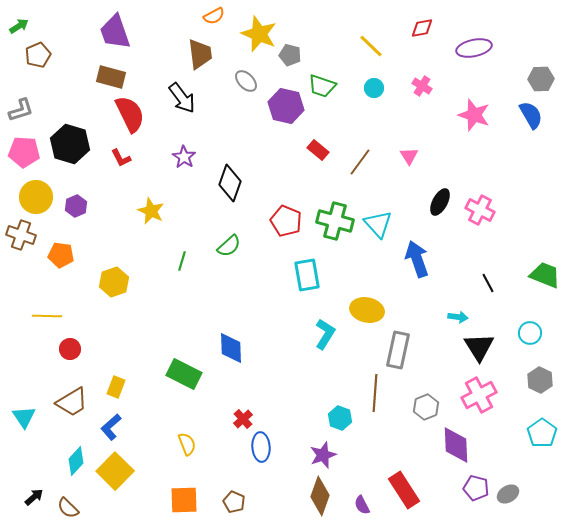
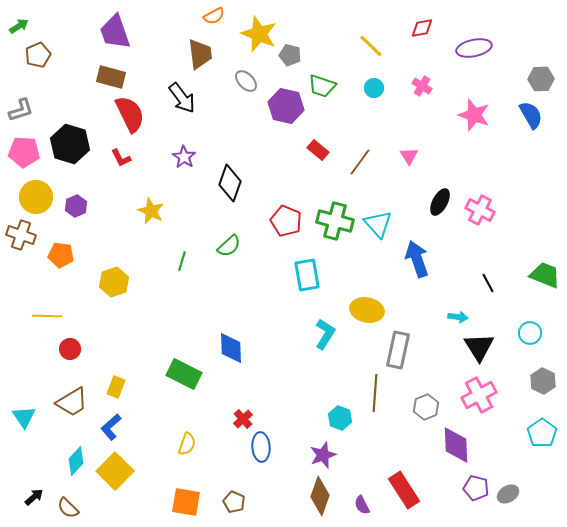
gray hexagon at (540, 380): moved 3 px right, 1 px down
yellow semicircle at (187, 444): rotated 40 degrees clockwise
orange square at (184, 500): moved 2 px right, 2 px down; rotated 12 degrees clockwise
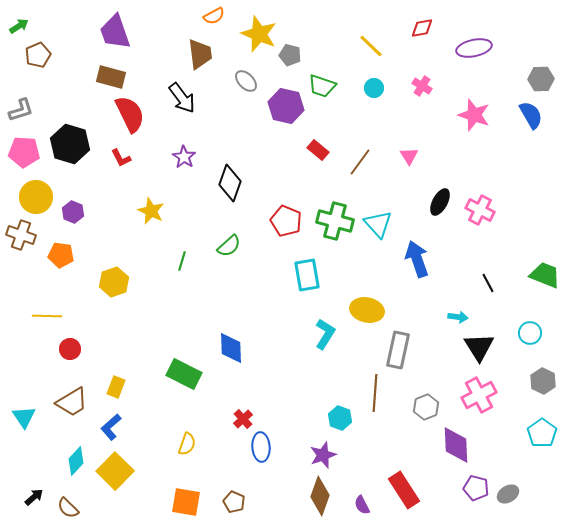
purple hexagon at (76, 206): moved 3 px left, 6 px down; rotated 15 degrees counterclockwise
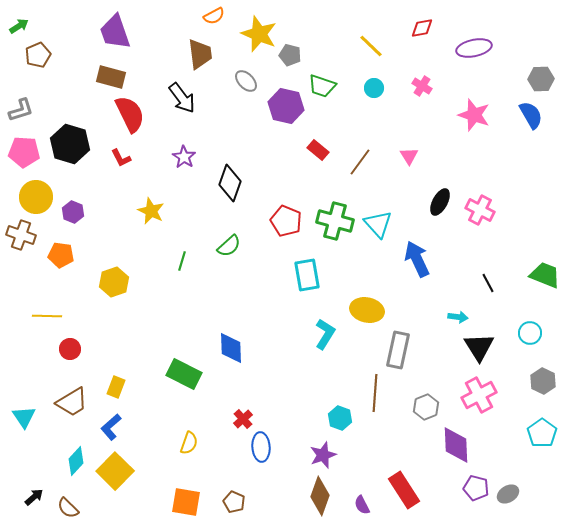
blue arrow at (417, 259): rotated 6 degrees counterclockwise
yellow semicircle at (187, 444): moved 2 px right, 1 px up
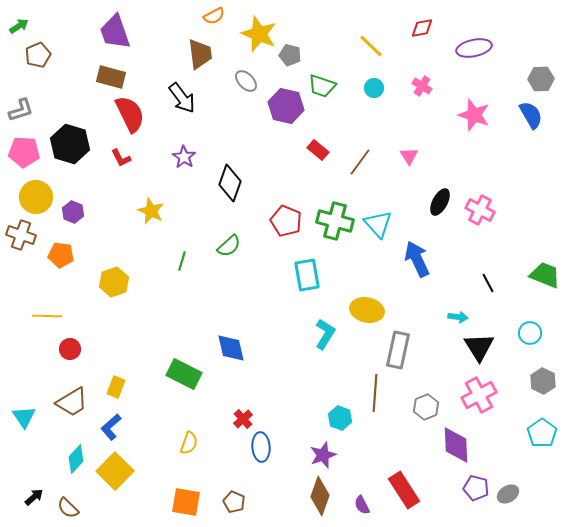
blue diamond at (231, 348): rotated 12 degrees counterclockwise
cyan diamond at (76, 461): moved 2 px up
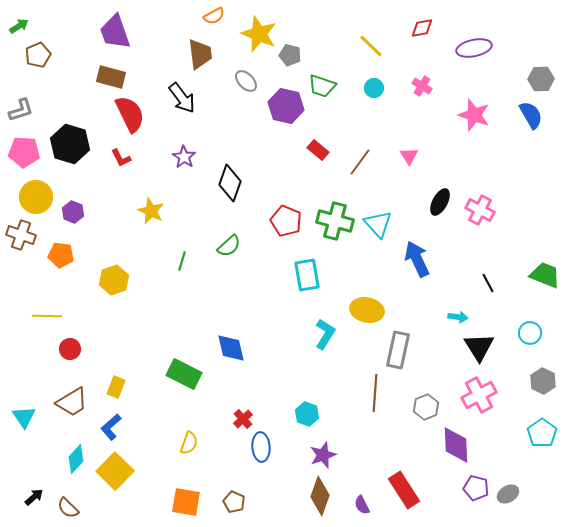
yellow hexagon at (114, 282): moved 2 px up
cyan hexagon at (340, 418): moved 33 px left, 4 px up
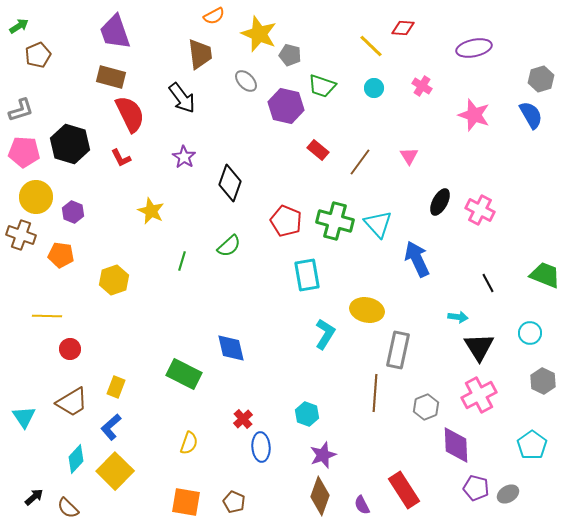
red diamond at (422, 28): moved 19 px left; rotated 15 degrees clockwise
gray hexagon at (541, 79): rotated 15 degrees counterclockwise
cyan pentagon at (542, 433): moved 10 px left, 12 px down
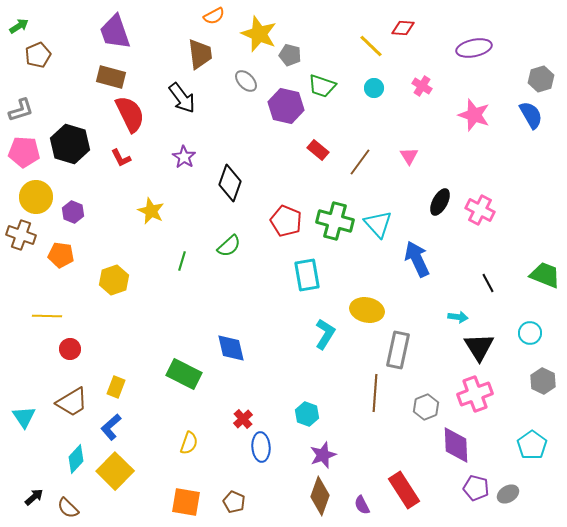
pink cross at (479, 395): moved 4 px left, 1 px up; rotated 8 degrees clockwise
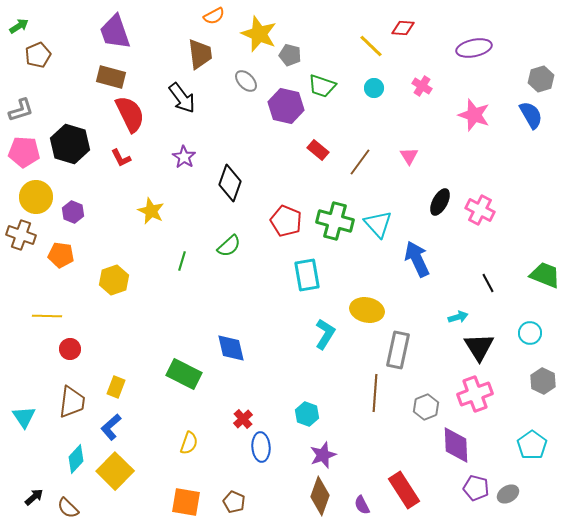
cyan arrow at (458, 317): rotated 24 degrees counterclockwise
brown trapezoid at (72, 402): rotated 52 degrees counterclockwise
